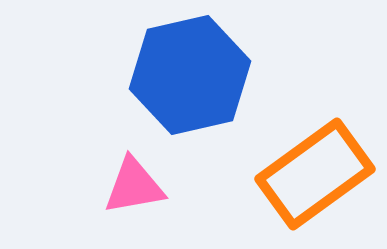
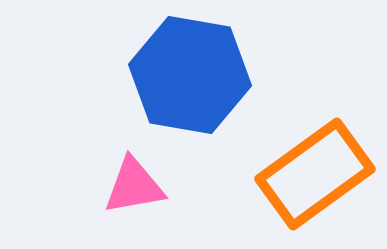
blue hexagon: rotated 23 degrees clockwise
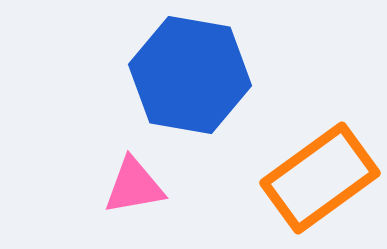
orange rectangle: moved 5 px right, 4 px down
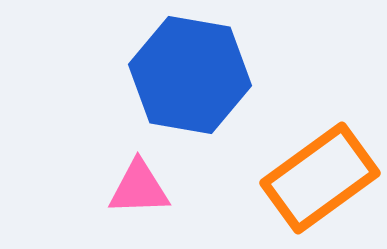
pink triangle: moved 5 px right, 2 px down; rotated 8 degrees clockwise
